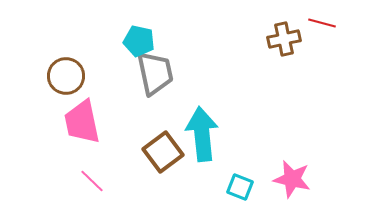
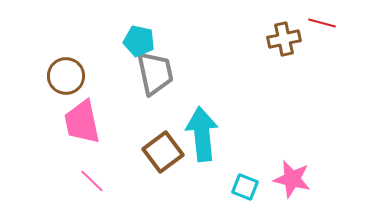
cyan square: moved 5 px right
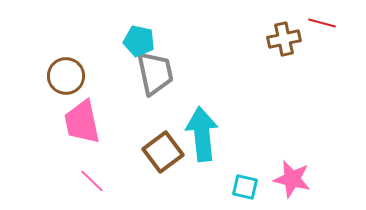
cyan square: rotated 8 degrees counterclockwise
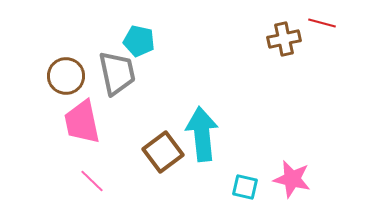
gray trapezoid: moved 38 px left
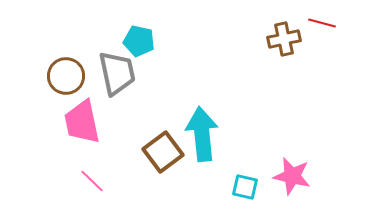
pink star: moved 3 px up
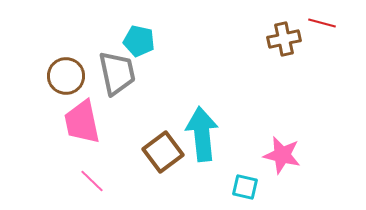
pink star: moved 10 px left, 21 px up
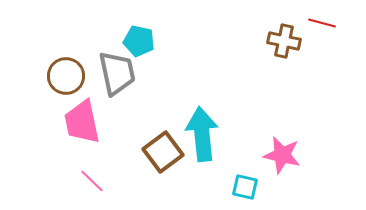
brown cross: moved 2 px down; rotated 24 degrees clockwise
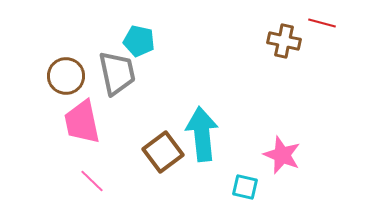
pink star: rotated 9 degrees clockwise
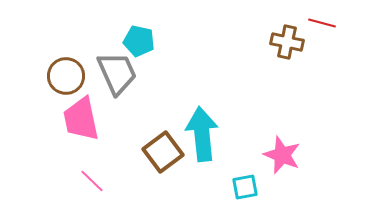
brown cross: moved 3 px right, 1 px down
gray trapezoid: rotated 12 degrees counterclockwise
pink trapezoid: moved 1 px left, 3 px up
cyan square: rotated 24 degrees counterclockwise
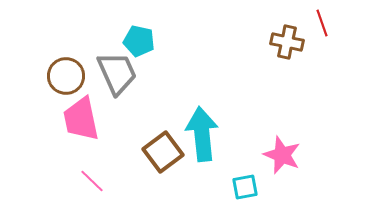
red line: rotated 56 degrees clockwise
